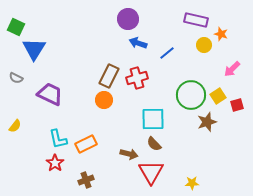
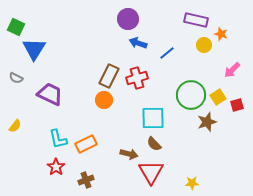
pink arrow: moved 1 px down
yellow square: moved 1 px down
cyan square: moved 1 px up
red star: moved 1 px right, 4 px down
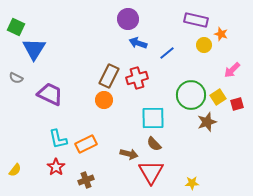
red square: moved 1 px up
yellow semicircle: moved 44 px down
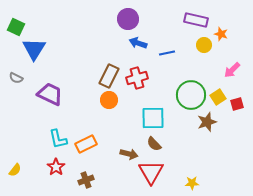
blue line: rotated 28 degrees clockwise
orange circle: moved 5 px right
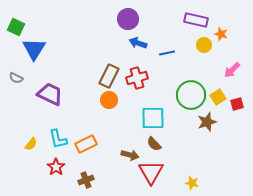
brown arrow: moved 1 px right, 1 px down
yellow semicircle: moved 16 px right, 26 px up
yellow star: rotated 16 degrees clockwise
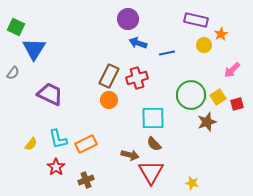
orange star: rotated 24 degrees clockwise
gray semicircle: moved 3 px left, 5 px up; rotated 80 degrees counterclockwise
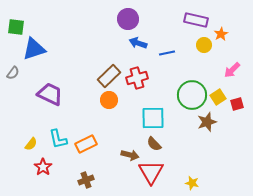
green square: rotated 18 degrees counterclockwise
blue triangle: rotated 40 degrees clockwise
brown rectangle: rotated 20 degrees clockwise
green circle: moved 1 px right
red star: moved 13 px left
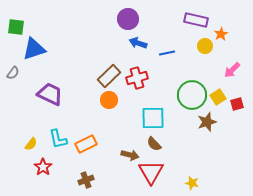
yellow circle: moved 1 px right, 1 px down
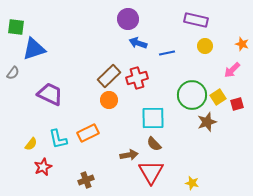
orange star: moved 21 px right, 10 px down; rotated 24 degrees counterclockwise
orange rectangle: moved 2 px right, 11 px up
brown arrow: moved 1 px left; rotated 24 degrees counterclockwise
red star: rotated 12 degrees clockwise
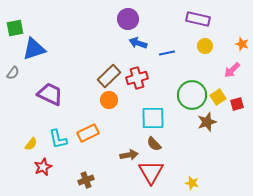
purple rectangle: moved 2 px right, 1 px up
green square: moved 1 px left, 1 px down; rotated 18 degrees counterclockwise
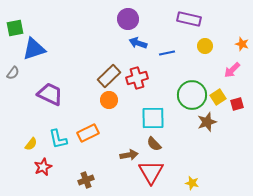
purple rectangle: moved 9 px left
